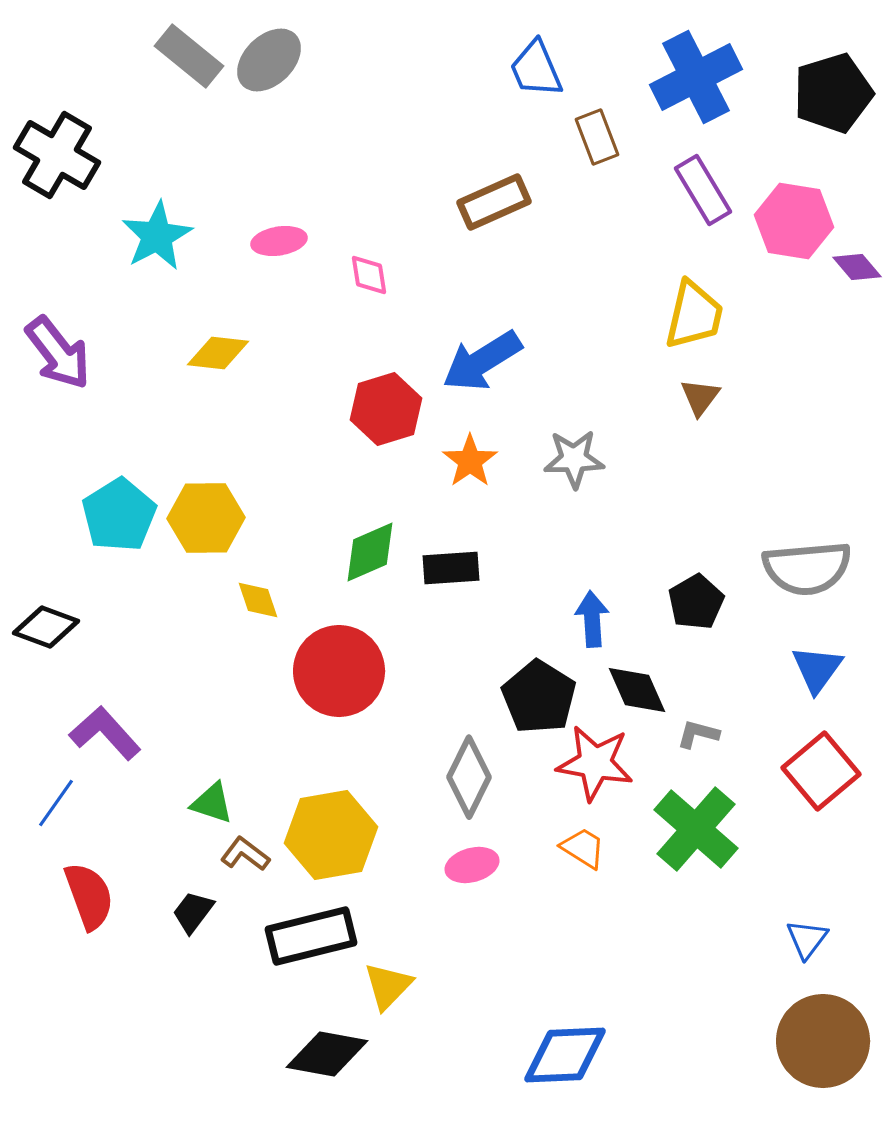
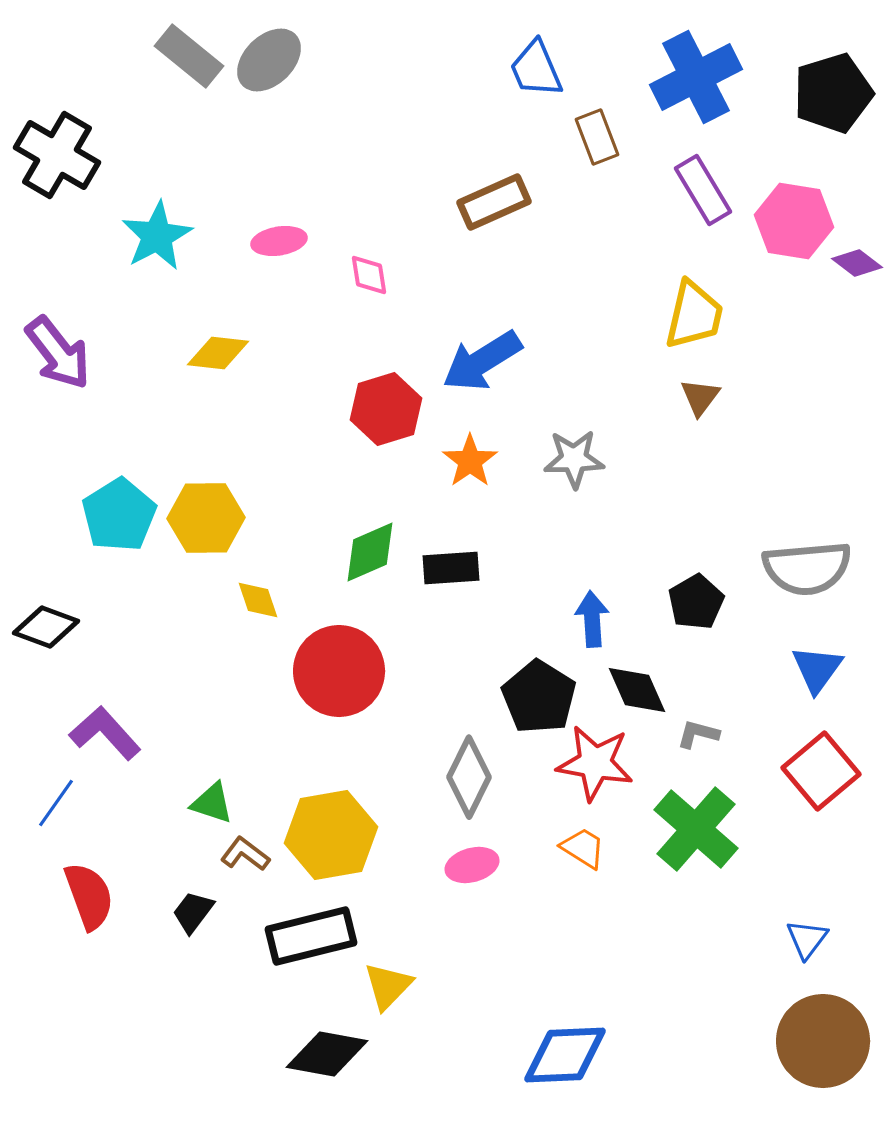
purple diamond at (857, 267): moved 4 px up; rotated 12 degrees counterclockwise
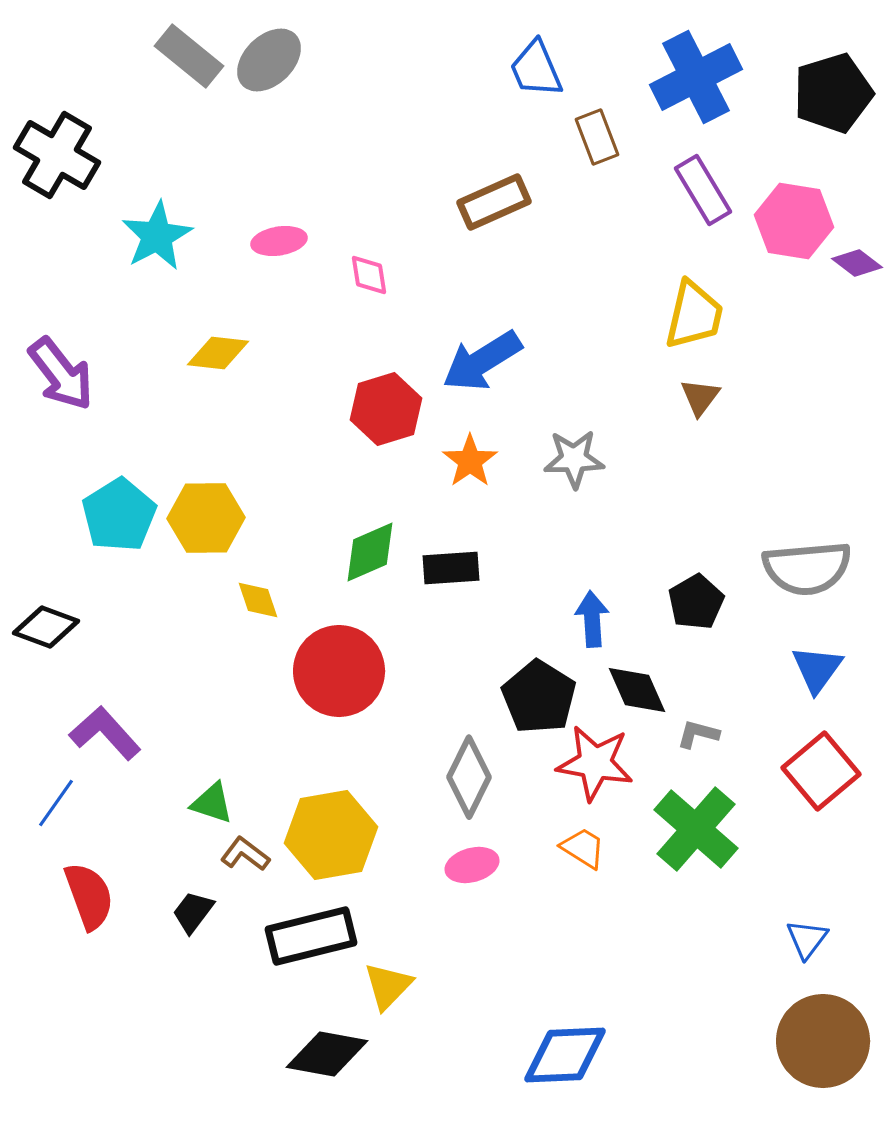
purple arrow at (58, 353): moved 3 px right, 21 px down
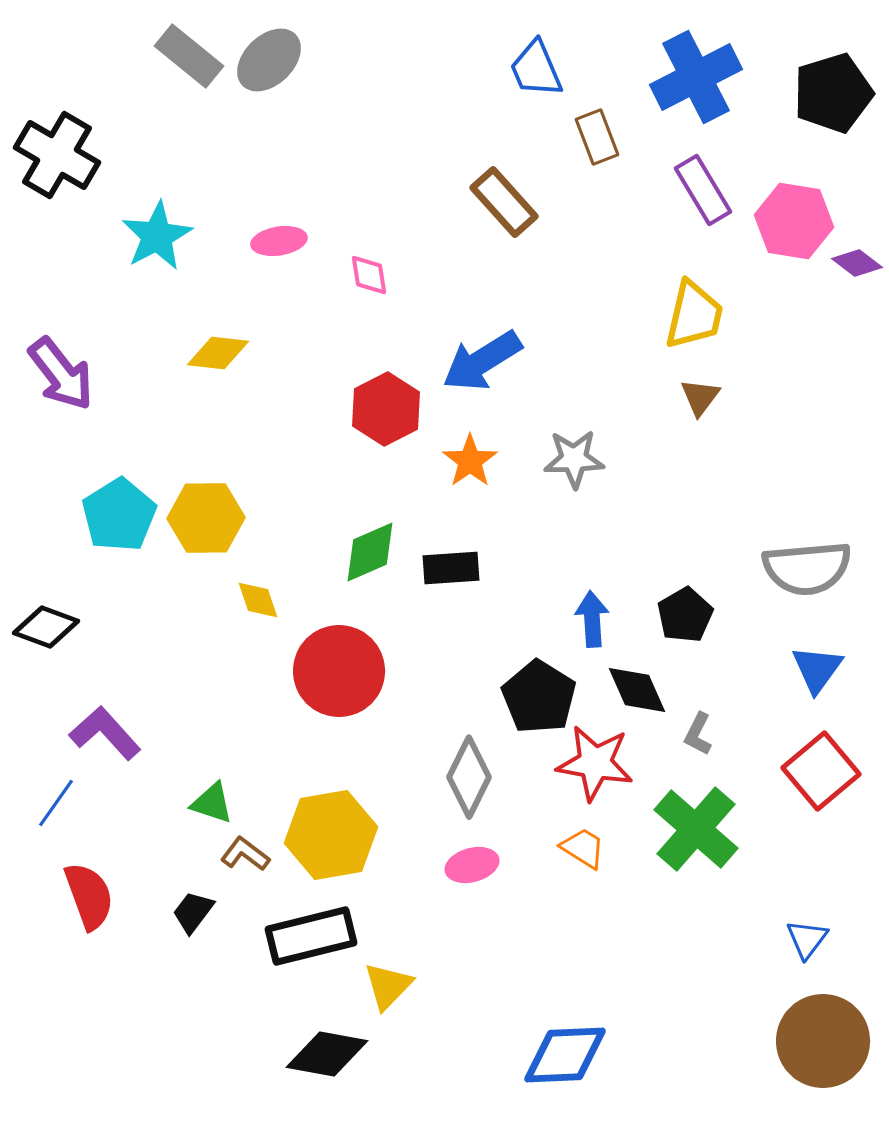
brown rectangle at (494, 202): moved 10 px right; rotated 72 degrees clockwise
red hexagon at (386, 409): rotated 10 degrees counterclockwise
black pentagon at (696, 602): moved 11 px left, 13 px down
gray L-shape at (698, 734): rotated 78 degrees counterclockwise
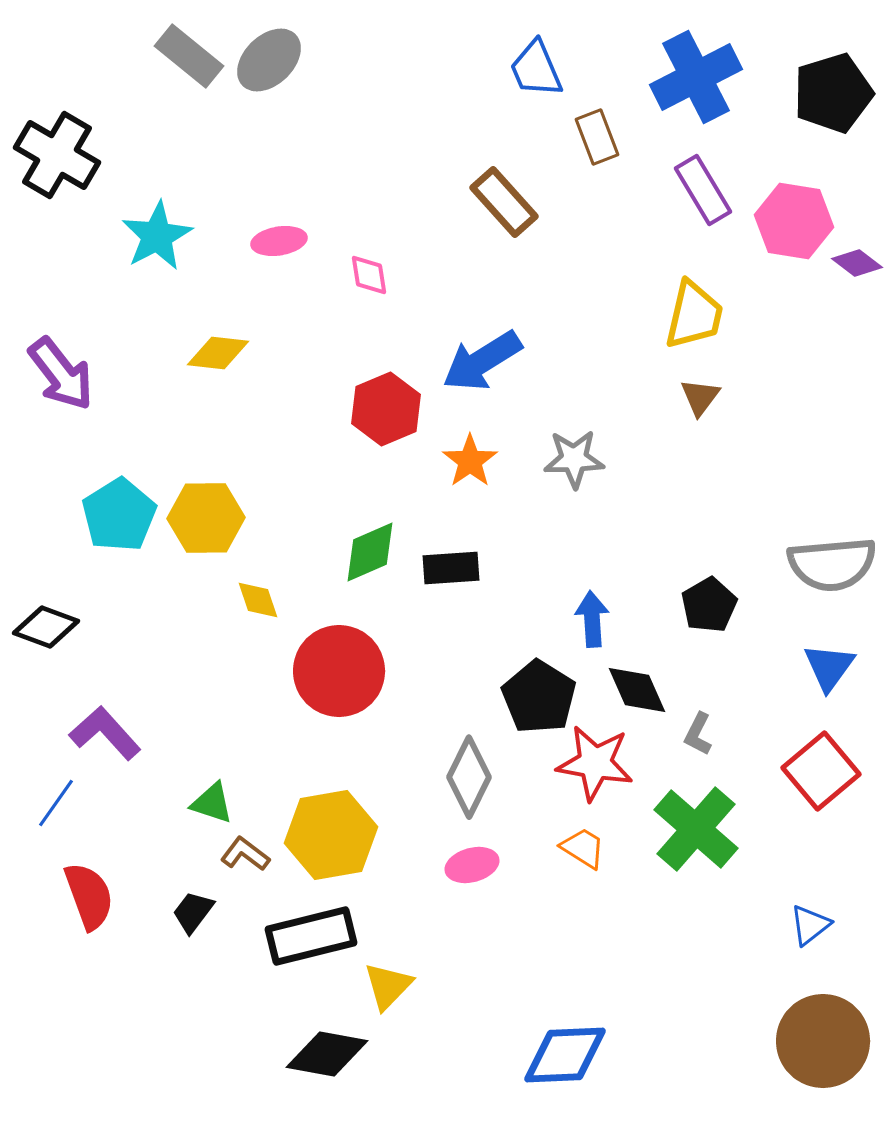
red hexagon at (386, 409): rotated 4 degrees clockwise
gray semicircle at (807, 568): moved 25 px right, 4 px up
black pentagon at (685, 615): moved 24 px right, 10 px up
blue triangle at (817, 669): moved 12 px right, 2 px up
blue triangle at (807, 939): moved 3 px right, 14 px up; rotated 15 degrees clockwise
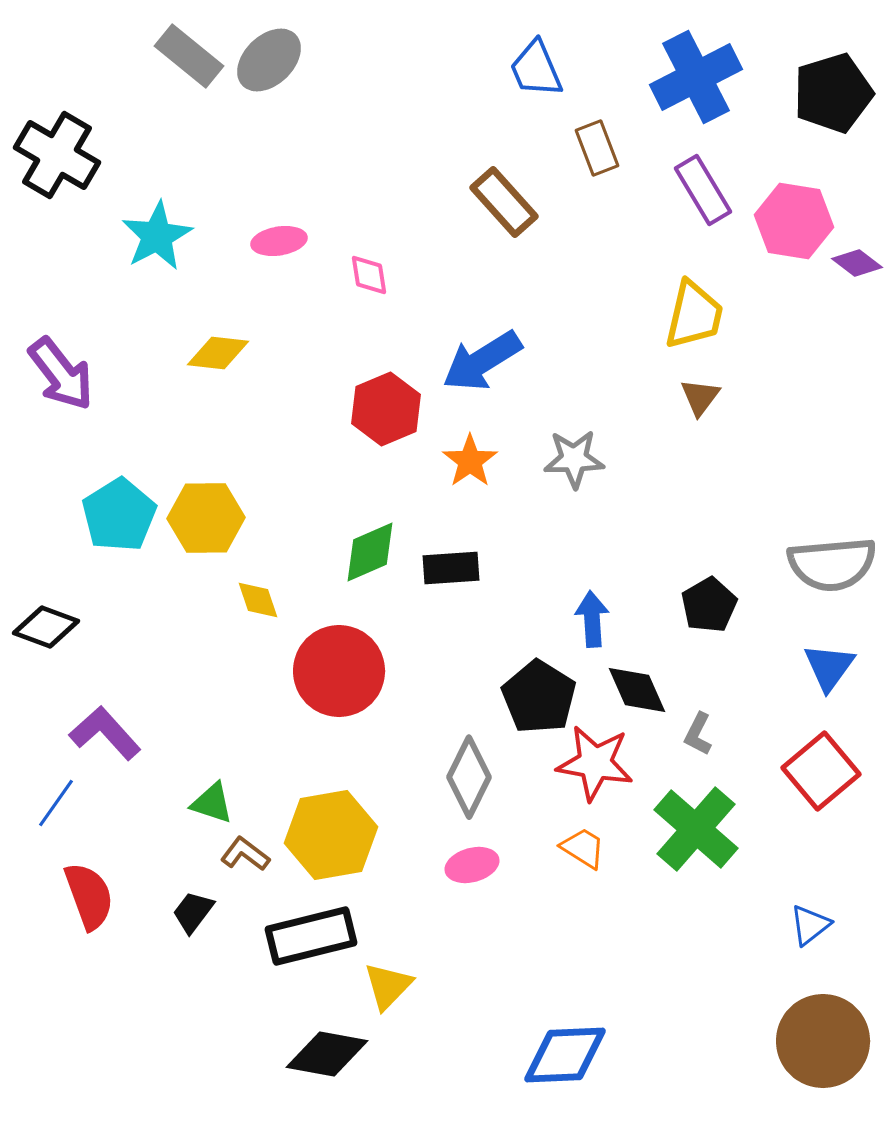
brown rectangle at (597, 137): moved 11 px down
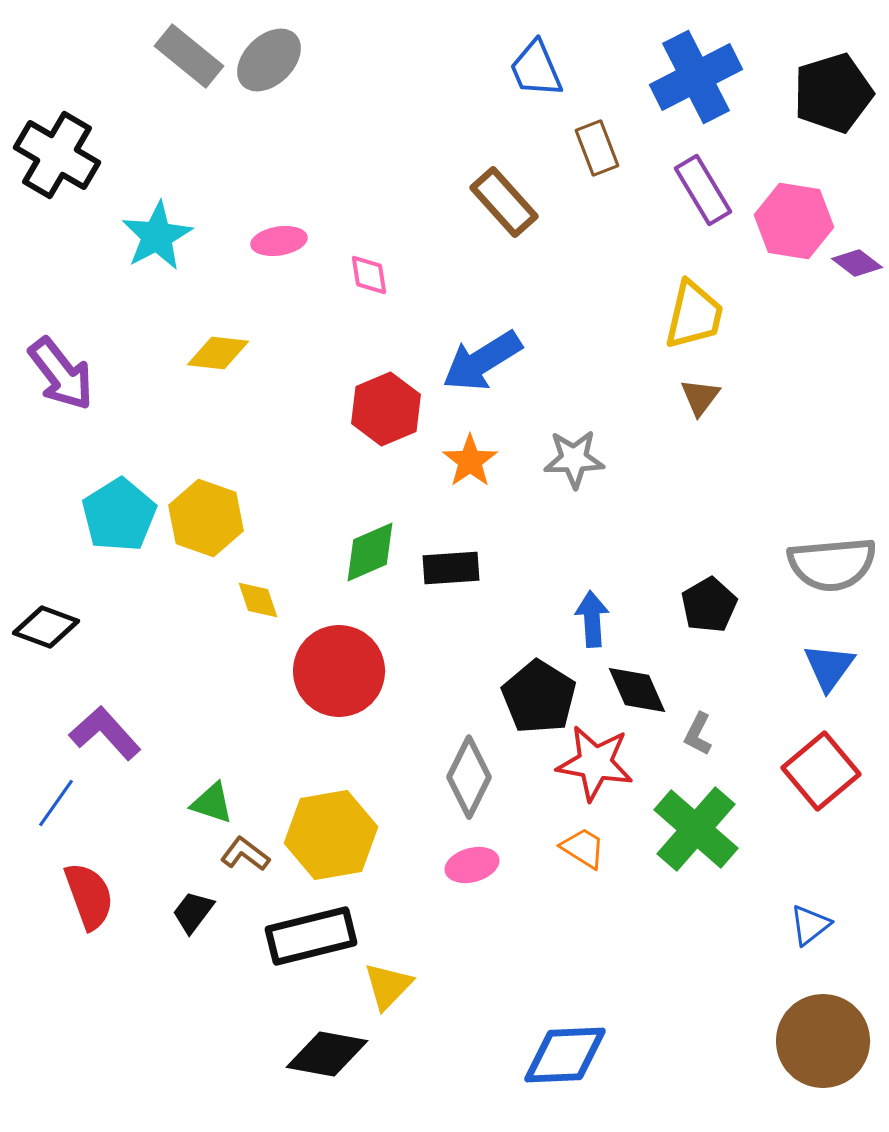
yellow hexagon at (206, 518): rotated 20 degrees clockwise
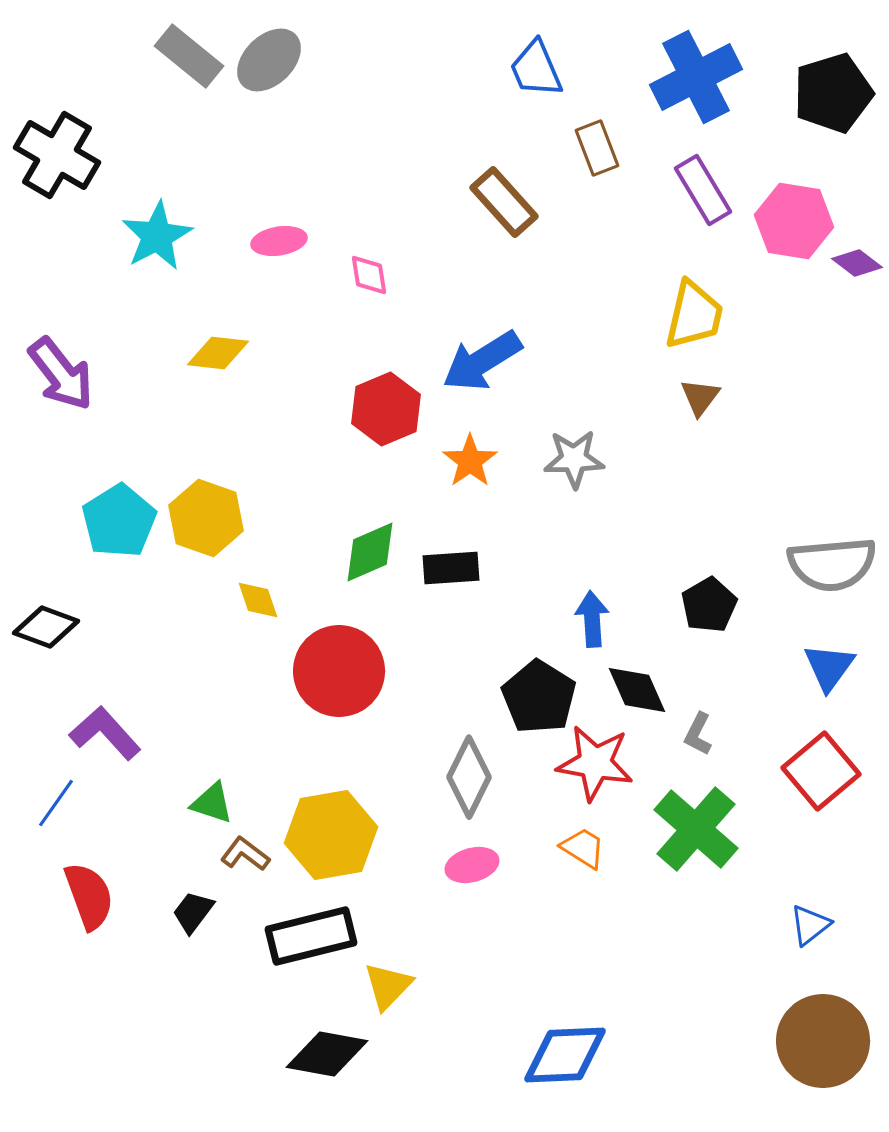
cyan pentagon at (119, 515): moved 6 px down
